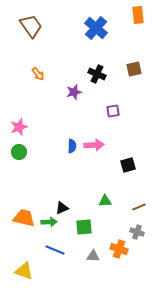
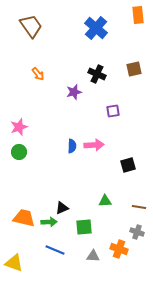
brown line: rotated 32 degrees clockwise
yellow triangle: moved 10 px left, 8 px up
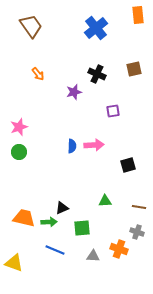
blue cross: rotated 10 degrees clockwise
green square: moved 2 px left, 1 px down
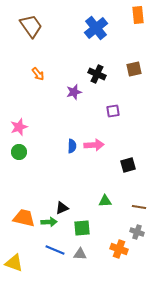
gray triangle: moved 13 px left, 2 px up
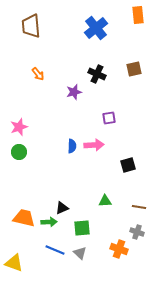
brown trapezoid: rotated 150 degrees counterclockwise
purple square: moved 4 px left, 7 px down
gray triangle: moved 1 px up; rotated 40 degrees clockwise
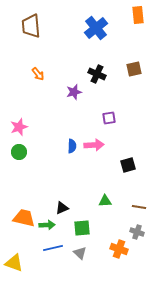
green arrow: moved 2 px left, 3 px down
blue line: moved 2 px left, 2 px up; rotated 36 degrees counterclockwise
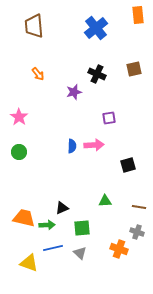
brown trapezoid: moved 3 px right
pink star: moved 10 px up; rotated 18 degrees counterclockwise
yellow triangle: moved 15 px right
